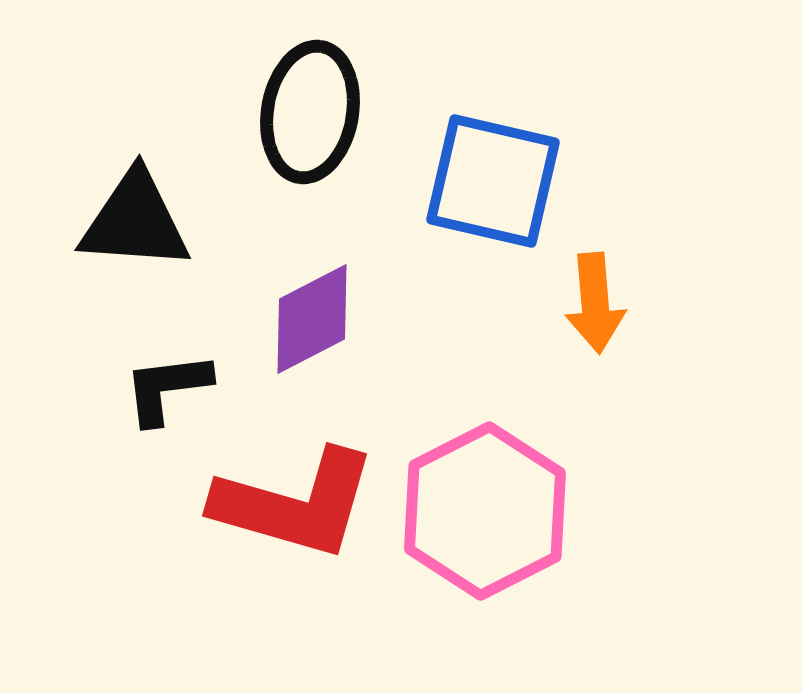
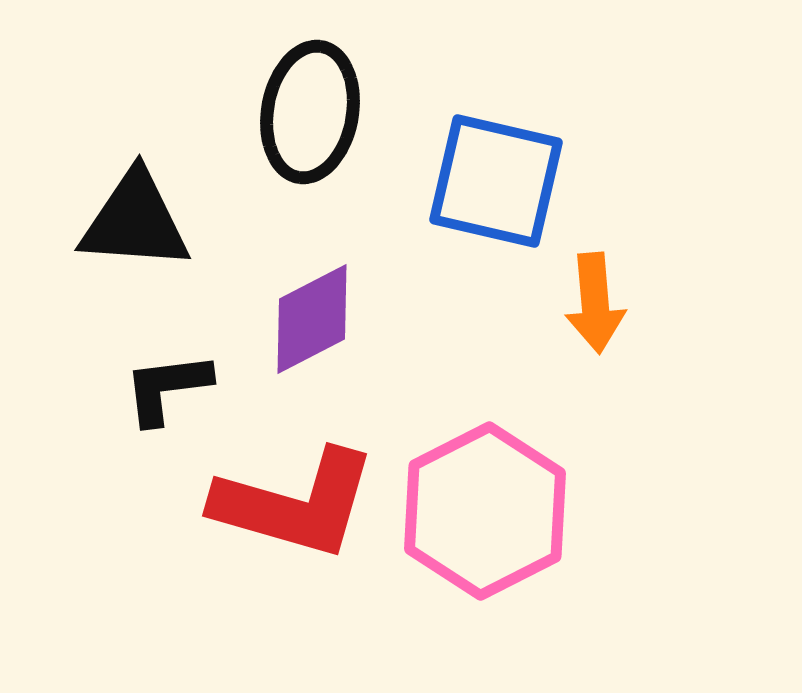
blue square: moved 3 px right
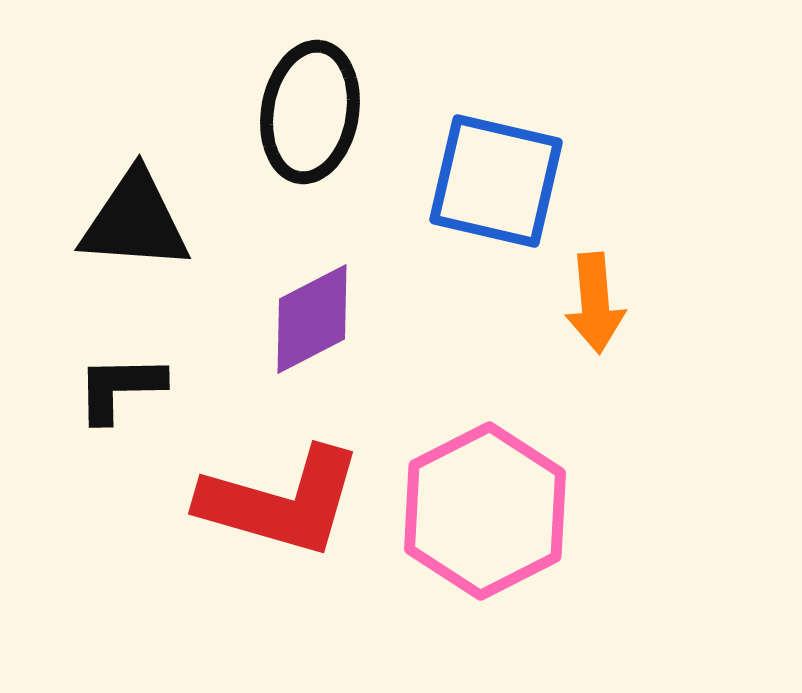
black L-shape: moved 47 px left; rotated 6 degrees clockwise
red L-shape: moved 14 px left, 2 px up
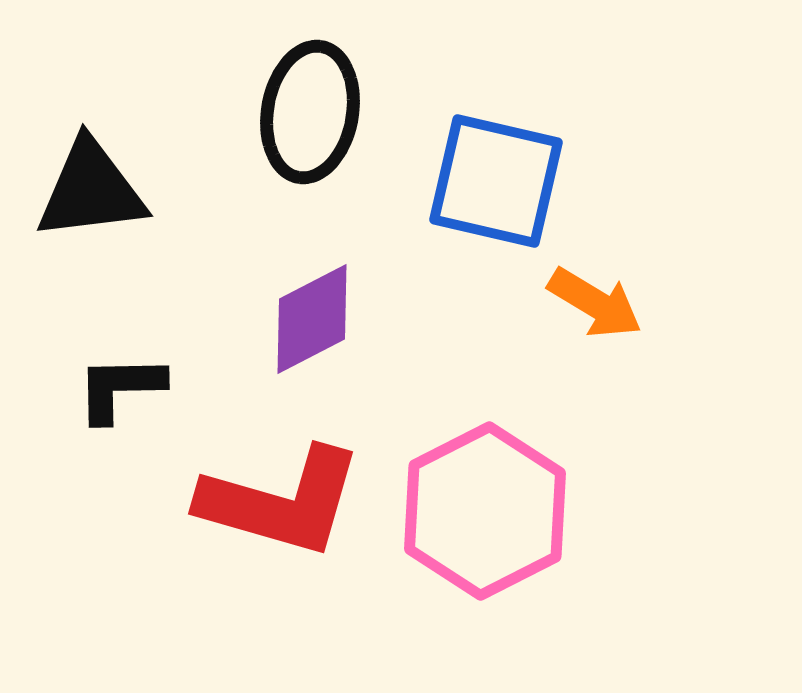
black triangle: moved 44 px left, 31 px up; rotated 11 degrees counterclockwise
orange arrow: rotated 54 degrees counterclockwise
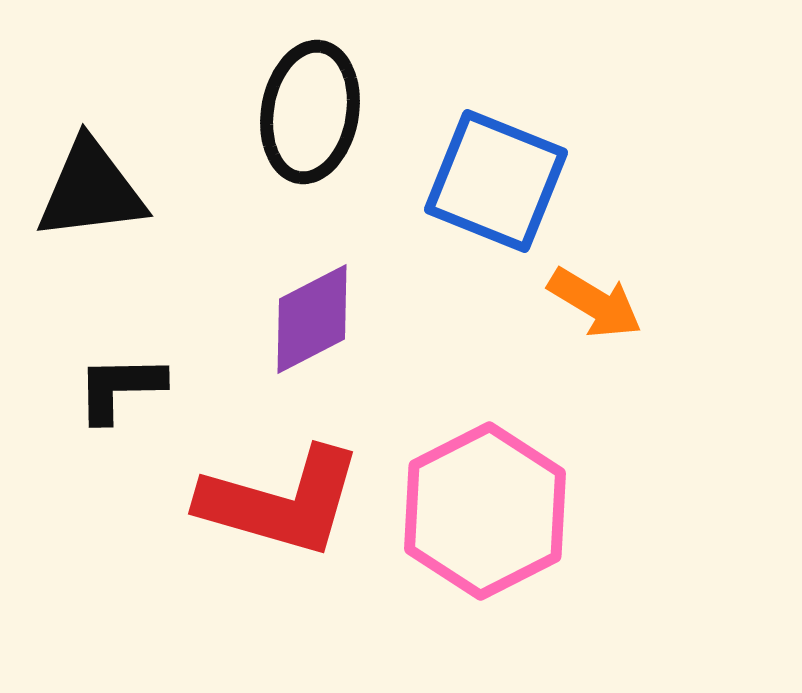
blue square: rotated 9 degrees clockwise
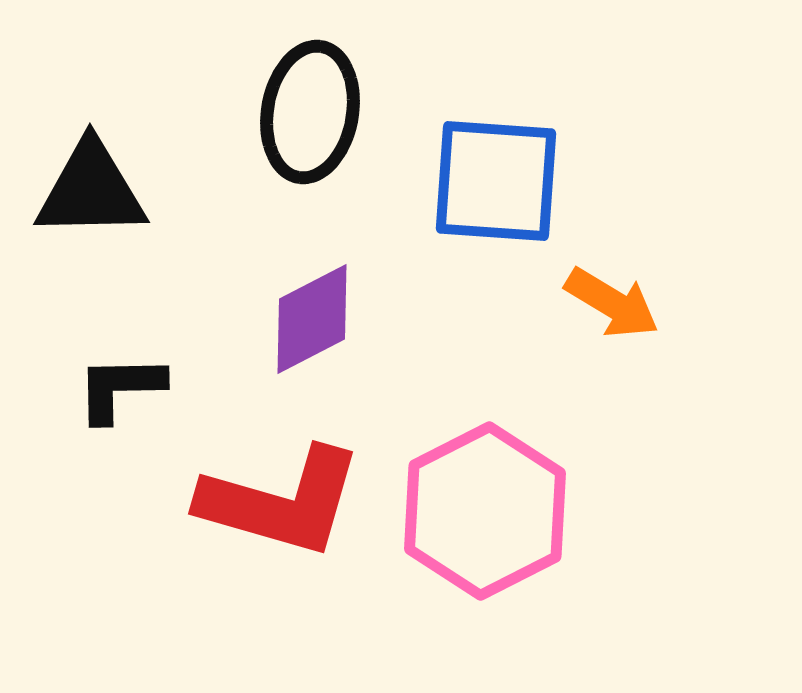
blue square: rotated 18 degrees counterclockwise
black triangle: rotated 6 degrees clockwise
orange arrow: moved 17 px right
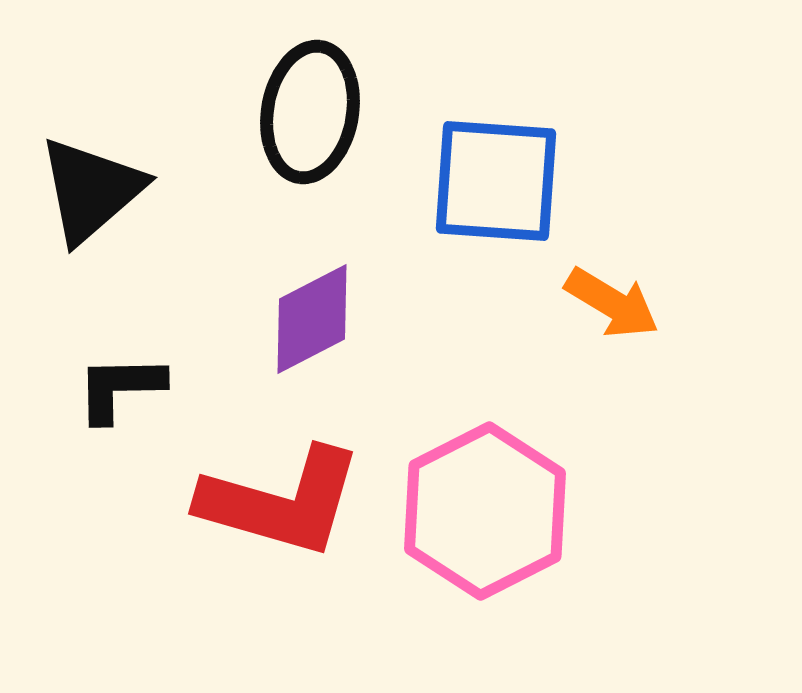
black triangle: rotated 40 degrees counterclockwise
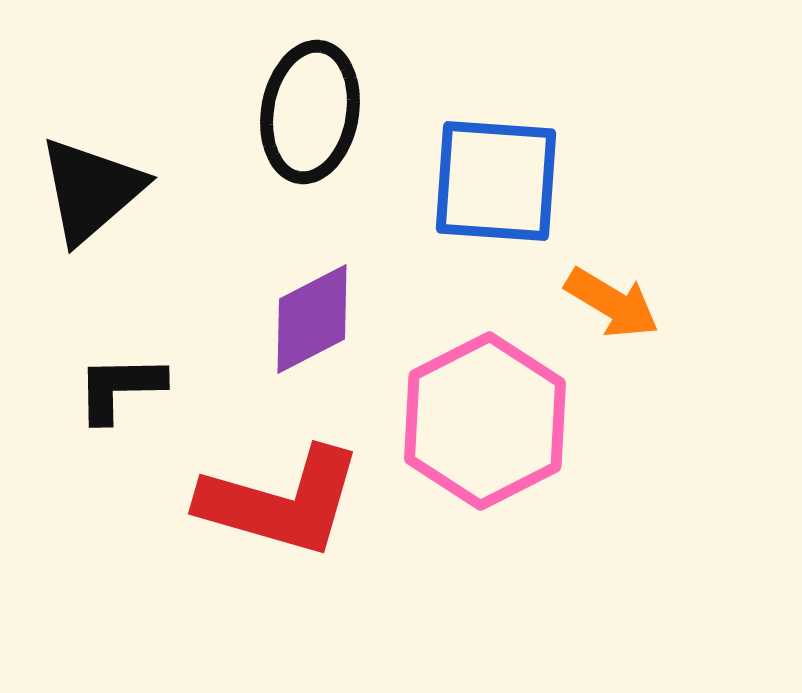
pink hexagon: moved 90 px up
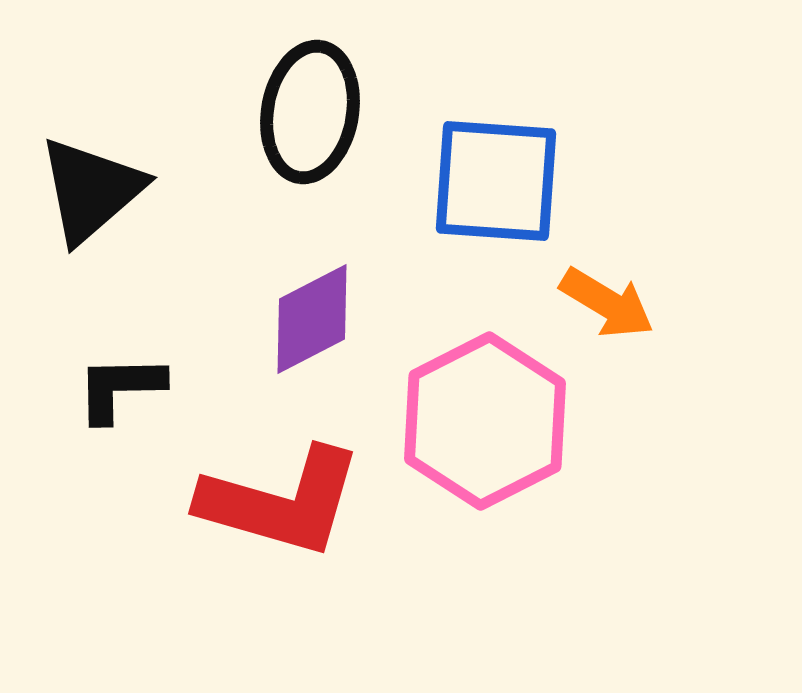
orange arrow: moved 5 px left
